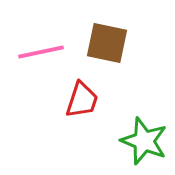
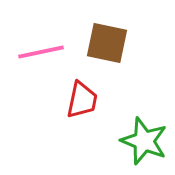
red trapezoid: rotated 6 degrees counterclockwise
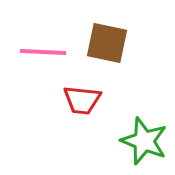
pink line: moved 2 px right; rotated 15 degrees clockwise
red trapezoid: rotated 84 degrees clockwise
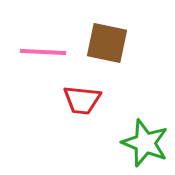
green star: moved 1 px right, 2 px down
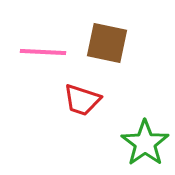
red trapezoid: rotated 12 degrees clockwise
green star: rotated 15 degrees clockwise
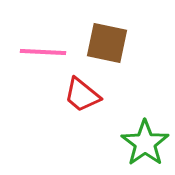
red trapezoid: moved 5 px up; rotated 21 degrees clockwise
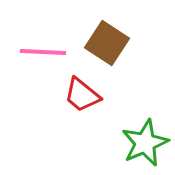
brown square: rotated 21 degrees clockwise
green star: rotated 12 degrees clockwise
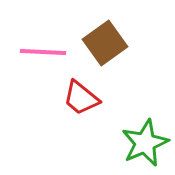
brown square: moved 2 px left; rotated 21 degrees clockwise
red trapezoid: moved 1 px left, 3 px down
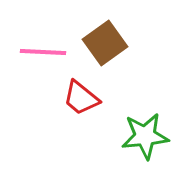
green star: moved 7 px up; rotated 18 degrees clockwise
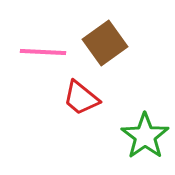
green star: rotated 30 degrees counterclockwise
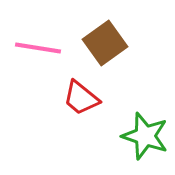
pink line: moved 5 px left, 4 px up; rotated 6 degrees clockwise
green star: rotated 18 degrees counterclockwise
